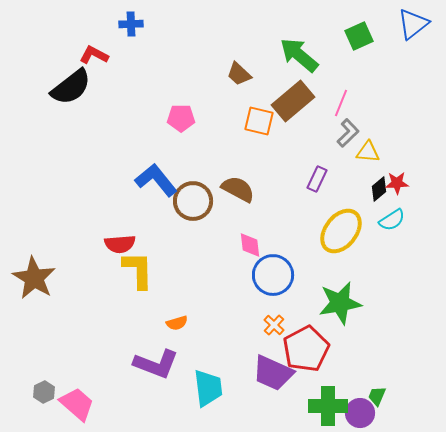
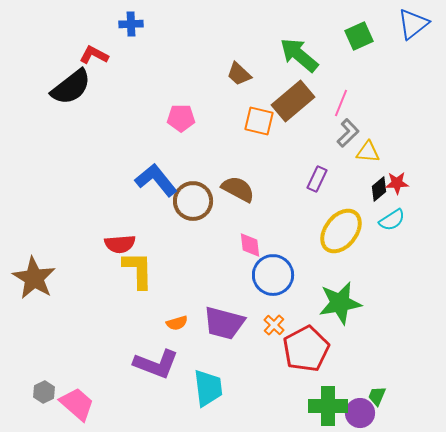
purple trapezoid: moved 49 px left, 50 px up; rotated 9 degrees counterclockwise
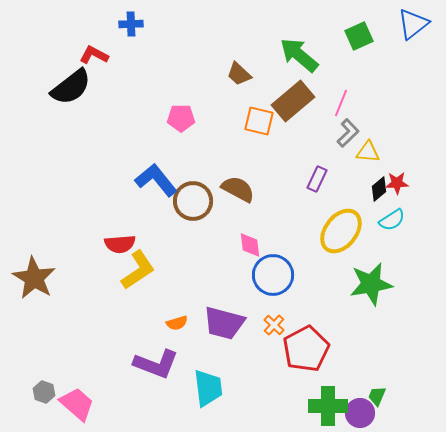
yellow L-shape: rotated 57 degrees clockwise
green star: moved 31 px right, 19 px up
gray hexagon: rotated 15 degrees counterclockwise
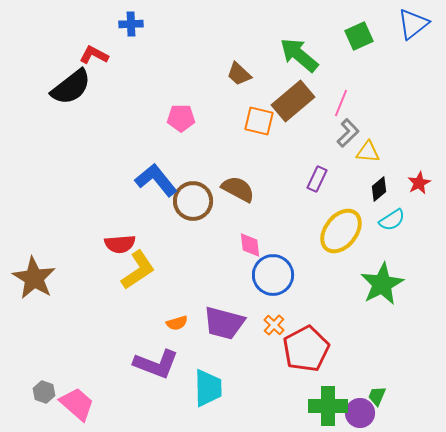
red star: moved 22 px right; rotated 25 degrees counterclockwise
green star: moved 11 px right; rotated 18 degrees counterclockwise
cyan trapezoid: rotated 6 degrees clockwise
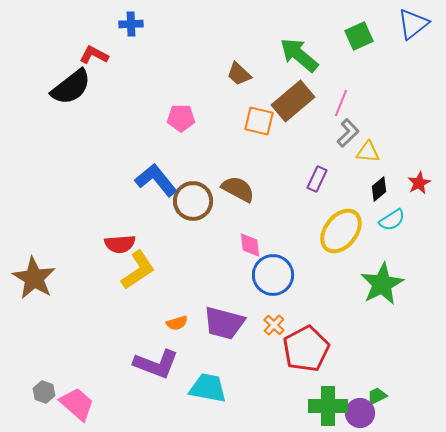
cyan trapezoid: rotated 78 degrees counterclockwise
green trapezoid: rotated 40 degrees clockwise
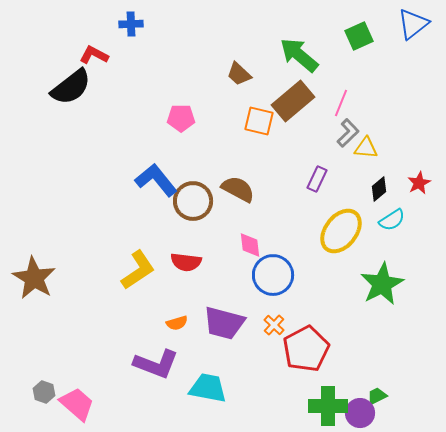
yellow triangle: moved 2 px left, 4 px up
red semicircle: moved 66 px right, 18 px down; rotated 12 degrees clockwise
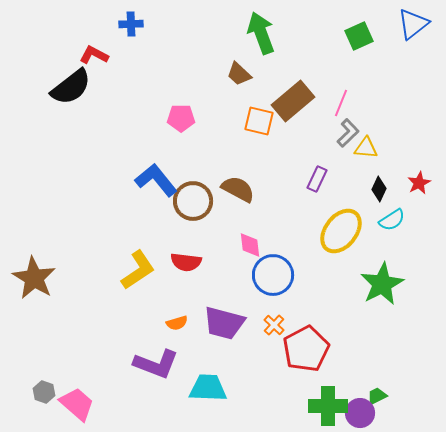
green arrow: moved 38 px left, 22 px up; rotated 30 degrees clockwise
black diamond: rotated 25 degrees counterclockwise
cyan trapezoid: rotated 9 degrees counterclockwise
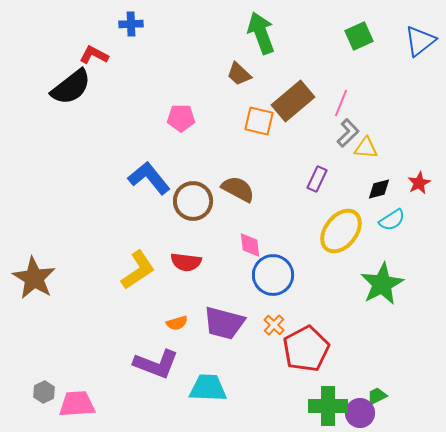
blue triangle: moved 7 px right, 17 px down
blue L-shape: moved 7 px left, 2 px up
black diamond: rotated 50 degrees clockwise
gray hexagon: rotated 15 degrees clockwise
pink trapezoid: rotated 45 degrees counterclockwise
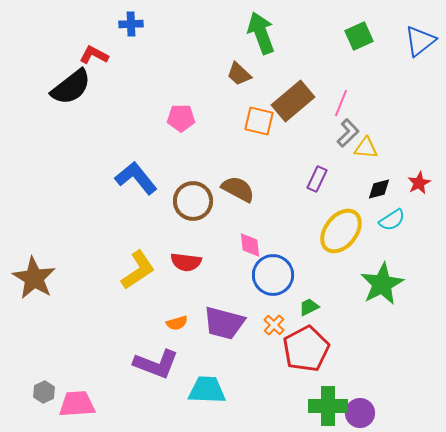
blue L-shape: moved 13 px left
cyan trapezoid: moved 1 px left, 2 px down
green trapezoid: moved 68 px left, 89 px up
